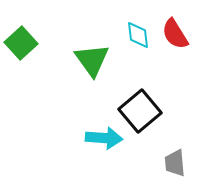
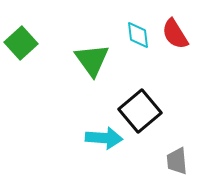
gray trapezoid: moved 2 px right, 2 px up
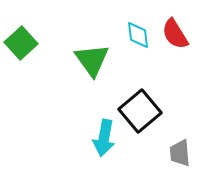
cyan arrow: rotated 96 degrees clockwise
gray trapezoid: moved 3 px right, 8 px up
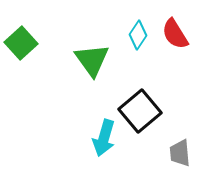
cyan diamond: rotated 40 degrees clockwise
cyan arrow: rotated 6 degrees clockwise
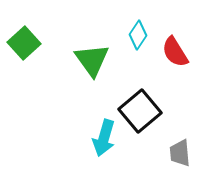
red semicircle: moved 18 px down
green square: moved 3 px right
